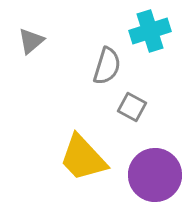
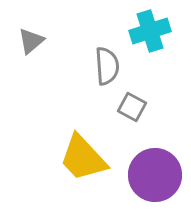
gray semicircle: rotated 21 degrees counterclockwise
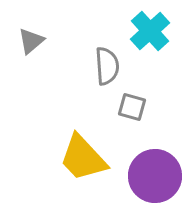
cyan cross: rotated 24 degrees counterclockwise
gray square: rotated 12 degrees counterclockwise
purple circle: moved 1 px down
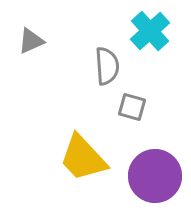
gray triangle: rotated 16 degrees clockwise
